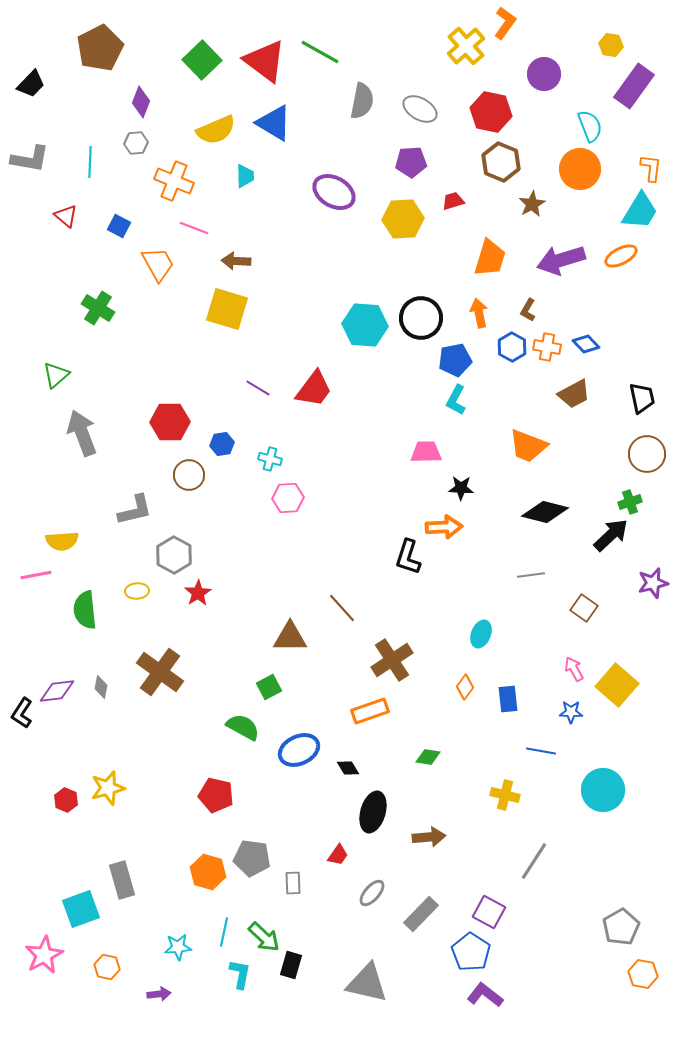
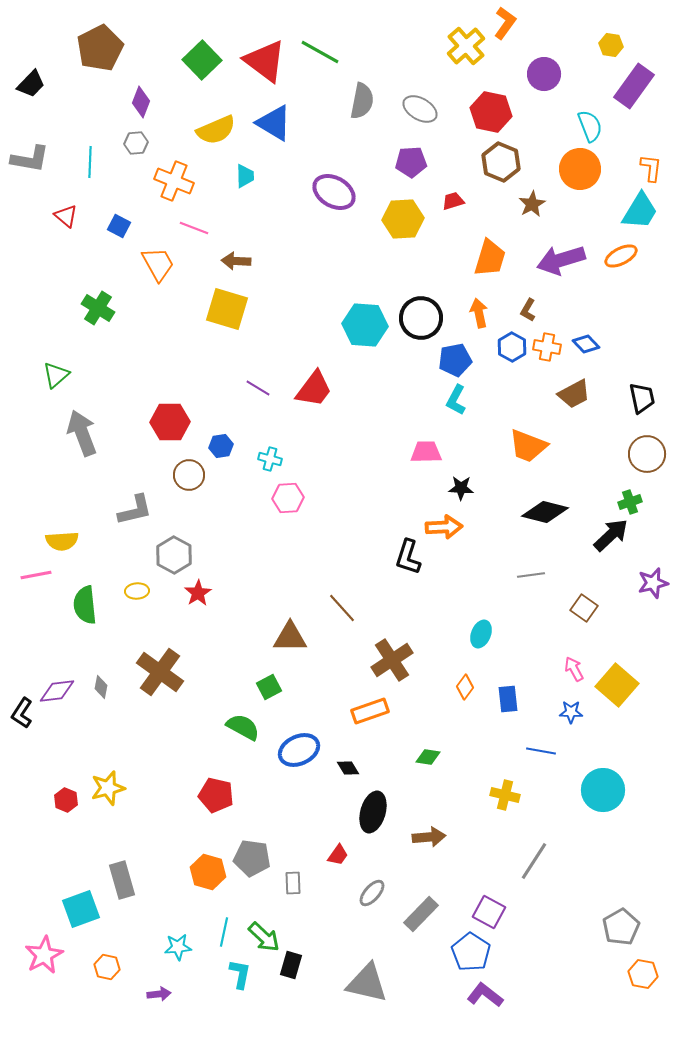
blue hexagon at (222, 444): moved 1 px left, 2 px down
green semicircle at (85, 610): moved 5 px up
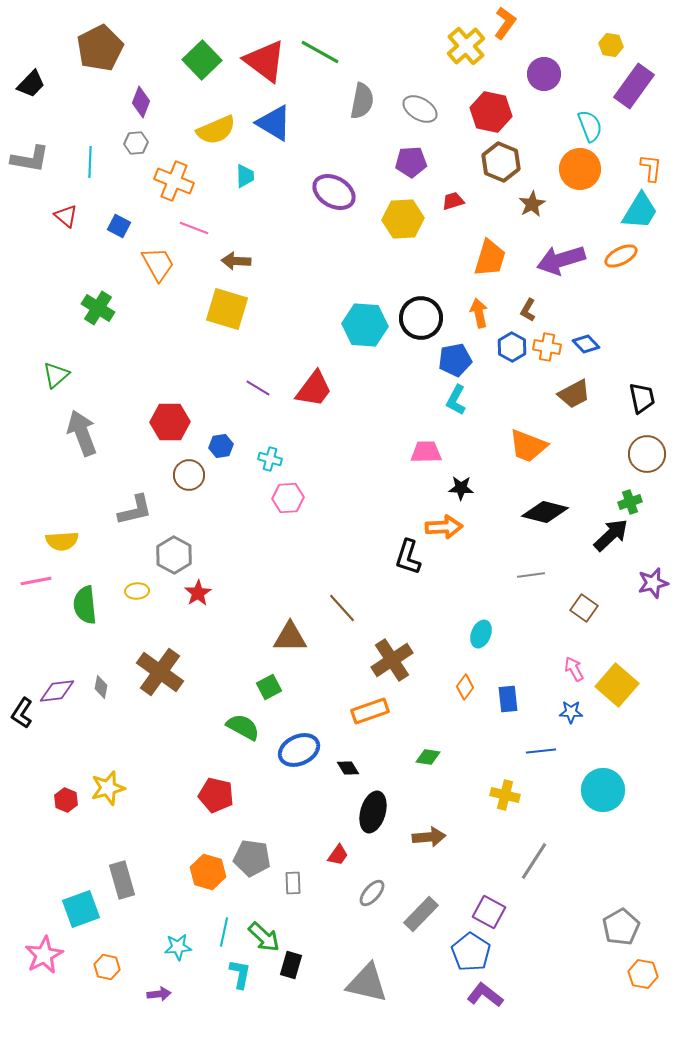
pink line at (36, 575): moved 6 px down
blue line at (541, 751): rotated 16 degrees counterclockwise
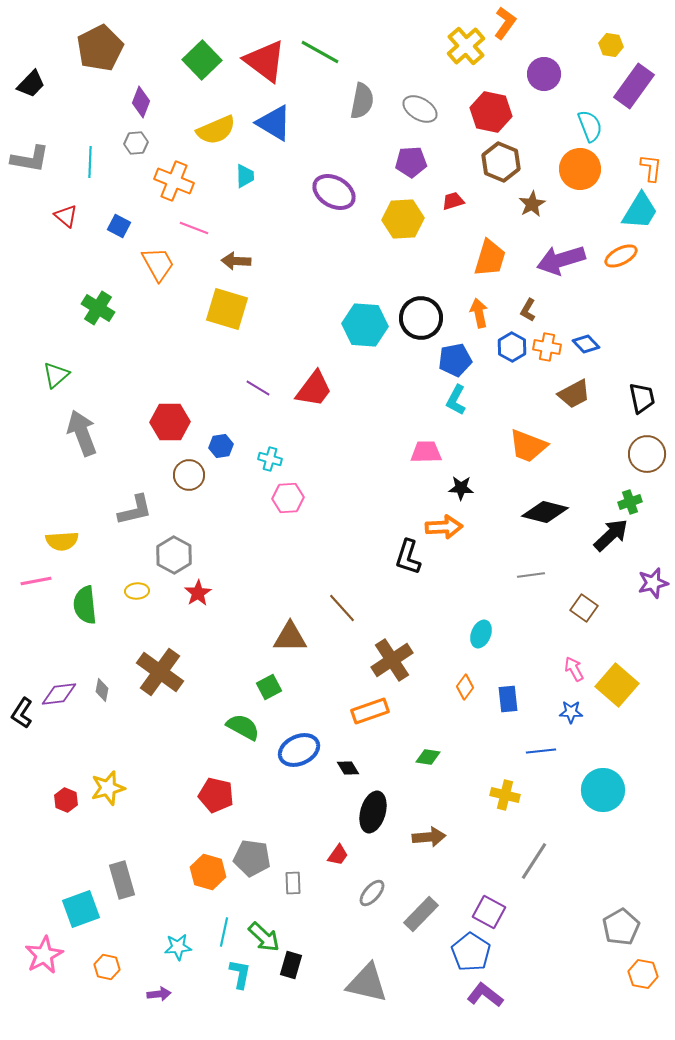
gray diamond at (101, 687): moved 1 px right, 3 px down
purple diamond at (57, 691): moved 2 px right, 3 px down
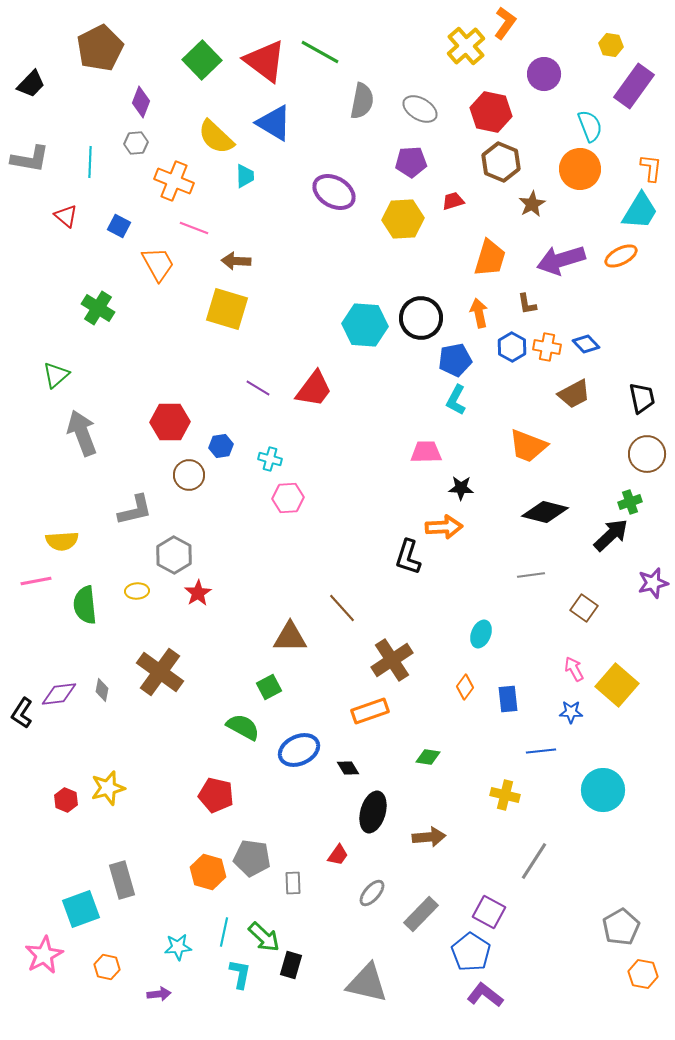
yellow semicircle at (216, 130): moved 7 px down; rotated 66 degrees clockwise
brown L-shape at (528, 310): moved 1 px left, 6 px up; rotated 40 degrees counterclockwise
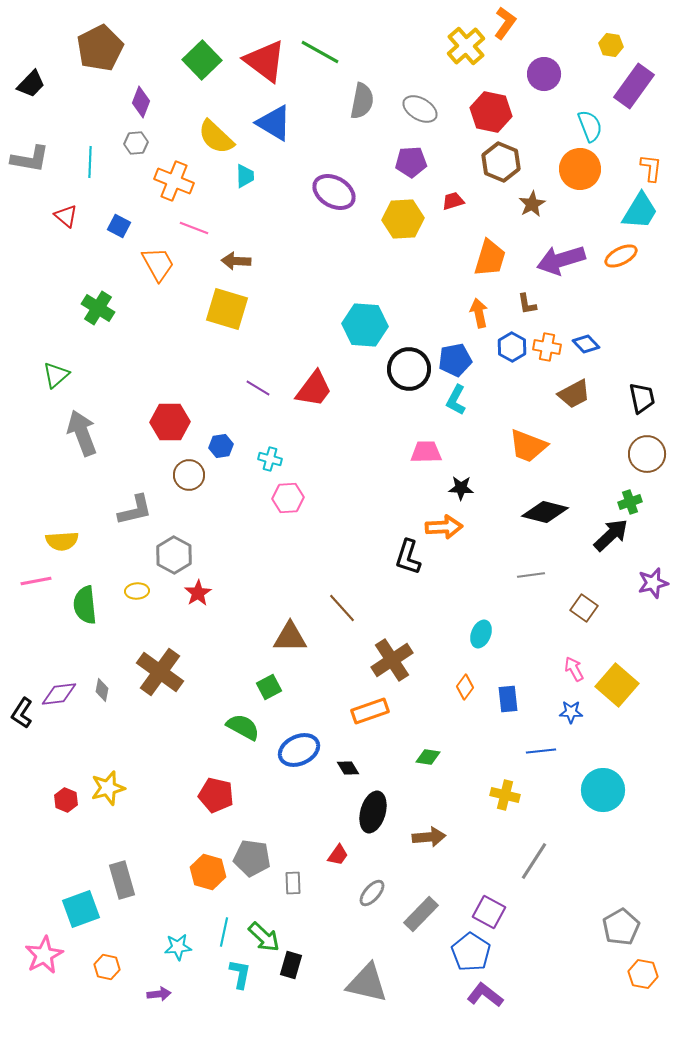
black circle at (421, 318): moved 12 px left, 51 px down
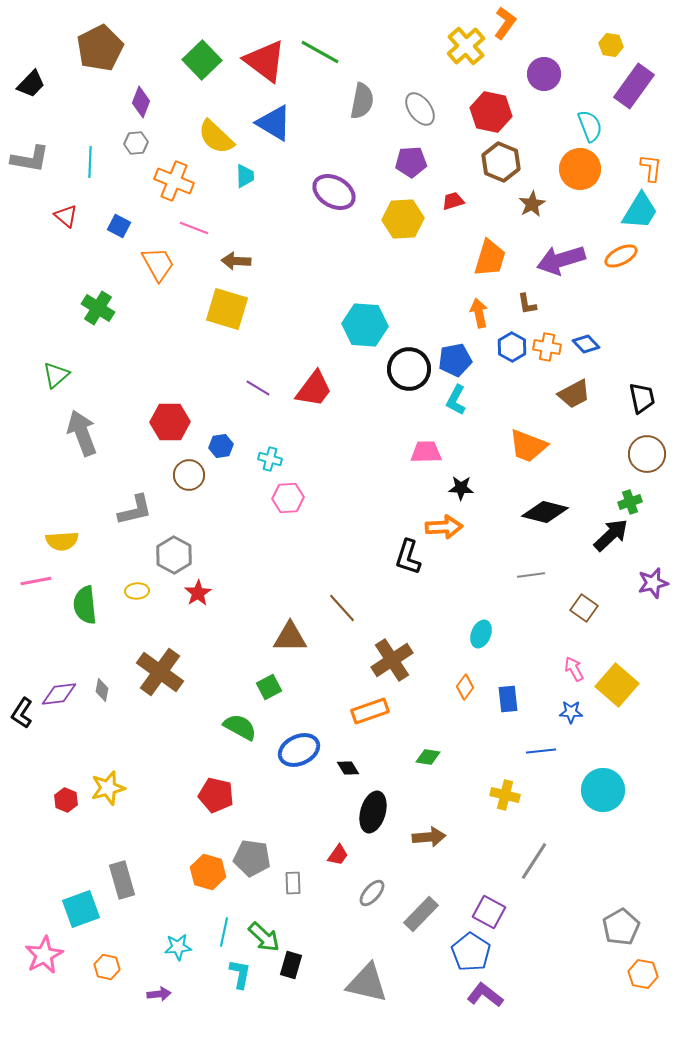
gray ellipse at (420, 109): rotated 24 degrees clockwise
green semicircle at (243, 727): moved 3 px left
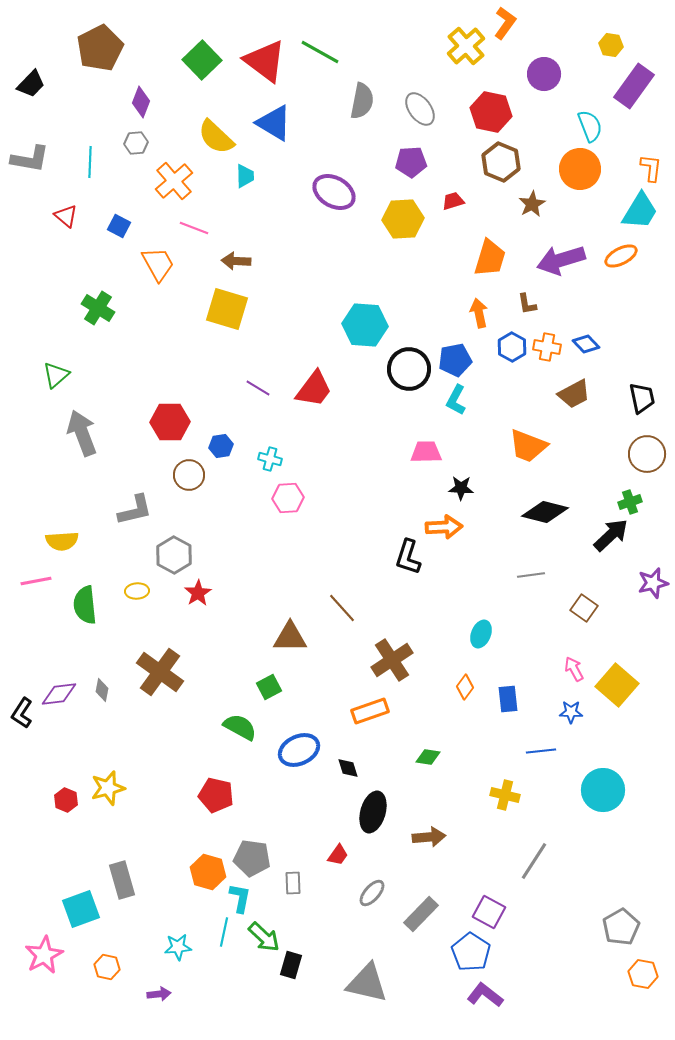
orange cross at (174, 181): rotated 27 degrees clockwise
black diamond at (348, 768): rotated 15 degrees clockwise
cyan L-shape at (240, 974): moved 76 px up
